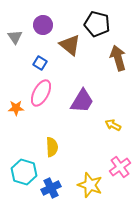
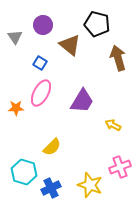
yellow semicircle: rotated 48 degrees clockwise
pink cross: rotated 15 degrees clockwise
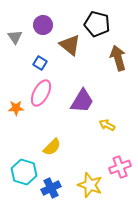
yellow arrow: moved 6 px left
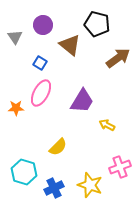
brown arrow: rotated 70 degrees clockwise
yellow semicircle: moved 6 px right
blue cross: moved 3 px right
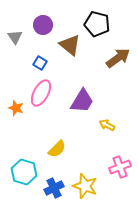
orange star: rotated 21 degrees clockwise
yellow semicircle: moved 1 px left, 2 px down
yellow star: moved 5 px left, 1 px down
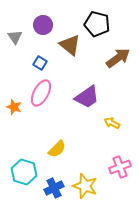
purple trapezoid: moved 5 px right, 4 px up; rotated 24 degrees clockwise
orange star: moved 2 px left, 1 px up
yellow arrow: moved 5 px right, 2 px up
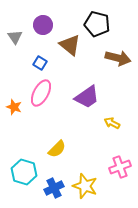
brown arrow: rotated 50 degrees clockwise
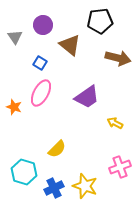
black pentagon: moved 3 px right, 3 px up; rotated 20 degrees counterclockwise
yellow arrow: moved 3 px right
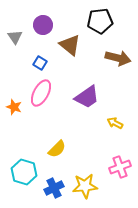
yellow star: rotated 25 degrees counterclockwise
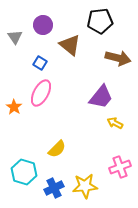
purple trapezoid: moved 14 px right; rotated 16 degrees counterclockwise
orange star: rotated 14 degrees clockwise
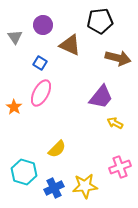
brown triangle: rotated 15 degrees counterclockwise
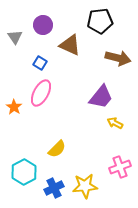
cyan hexagon: rotated 15 degrees clockwise
